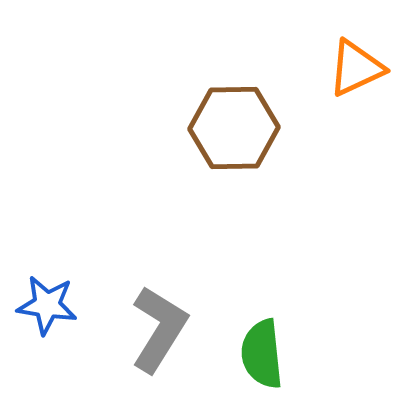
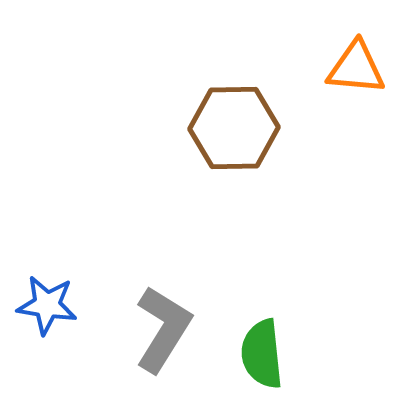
orange triangle: rotated 30 degrees clockwise
gray L-shape: moved 4 px right
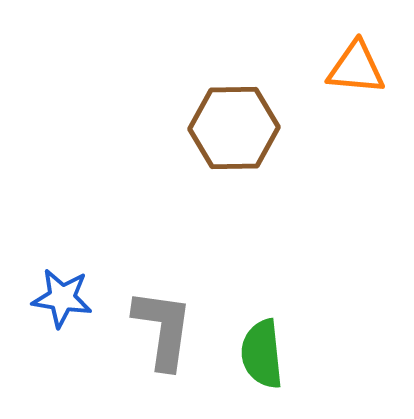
blue star: moved 15 px right, 7 px up
gray L-shape: rotated 24 degrees counterclockwise
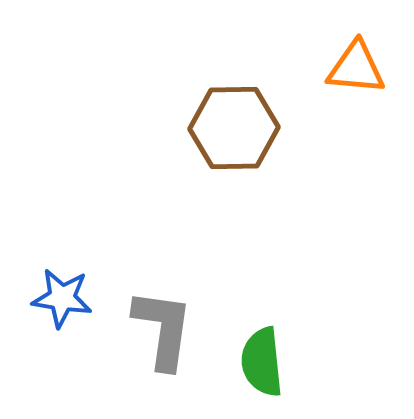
green semicircle: moved 8 px down
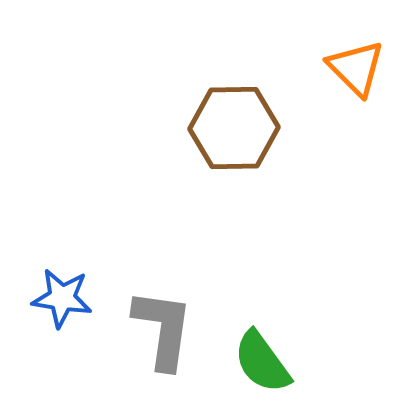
orange triangle: rotated 40 degrees clockwise
green semicircle: rotated 30 degrees counterclockwise
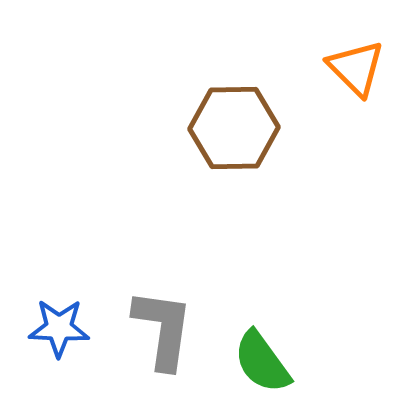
blue star: moved 3 px left, 30 px down; rotated 6 degrees counterclockwise
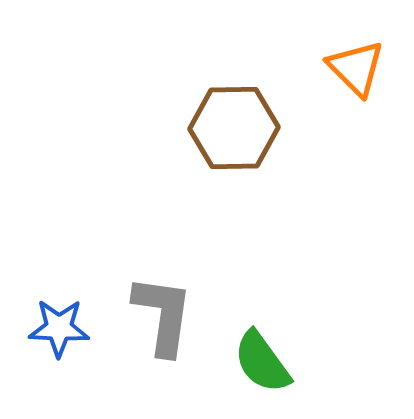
gray L-shape: moved 14 px up
